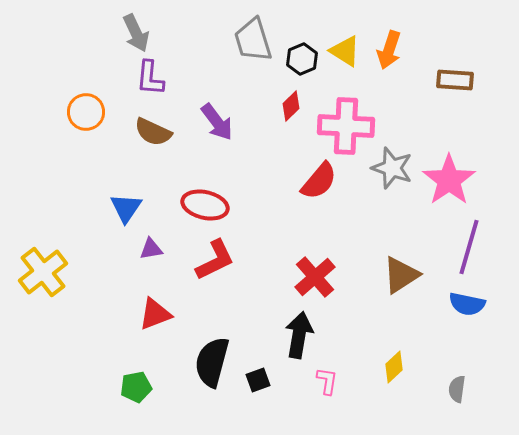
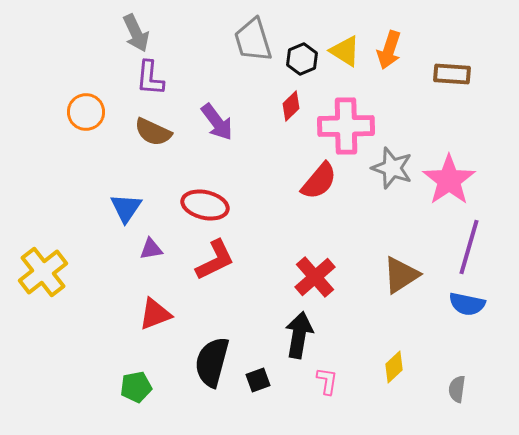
brown rectangle: moved 3 px left, 6 px up
pink cross: rotated 4 degrees counterclockwise
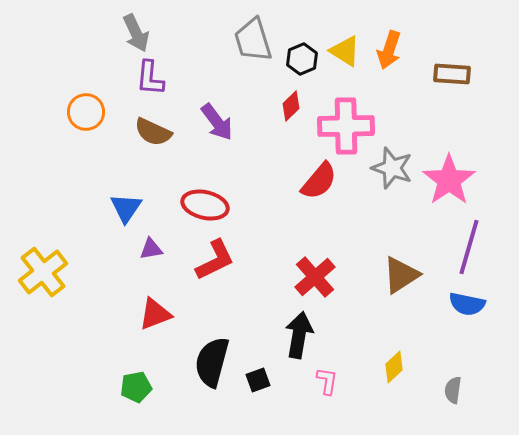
gray semicircle: moved 4 px left, 1 px down
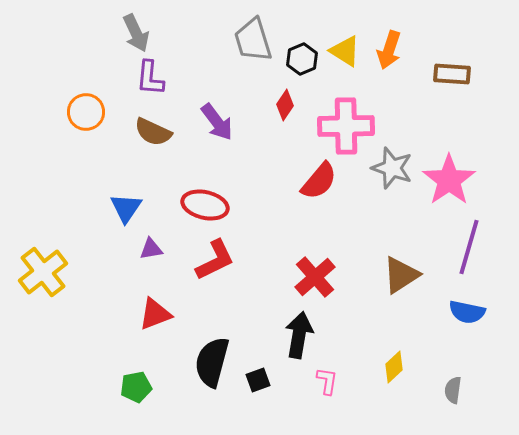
red diamond: moved 6 px left, 1 px up; rotated 12 degrees counterclockwise
blue semicircle: moved 8 px down
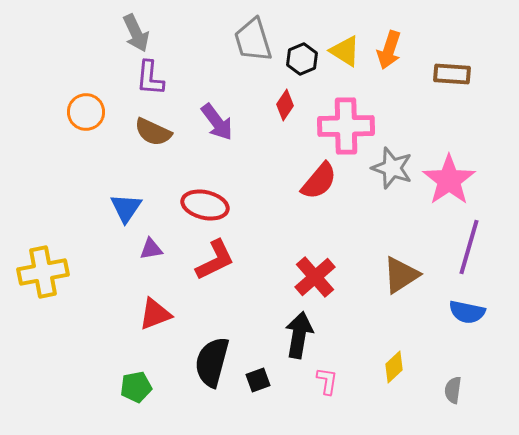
yellow cross: rotated 27 degrees clockwise
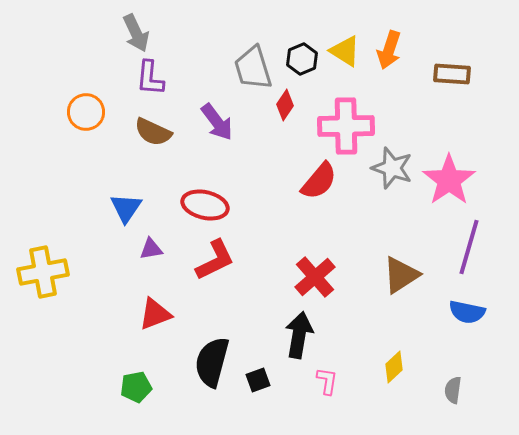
gray trapezoid: moved 28 px down
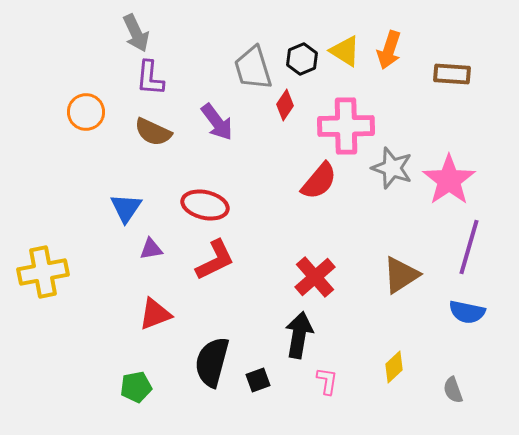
gray semicircle: rotated 28 degrees counterclockwise
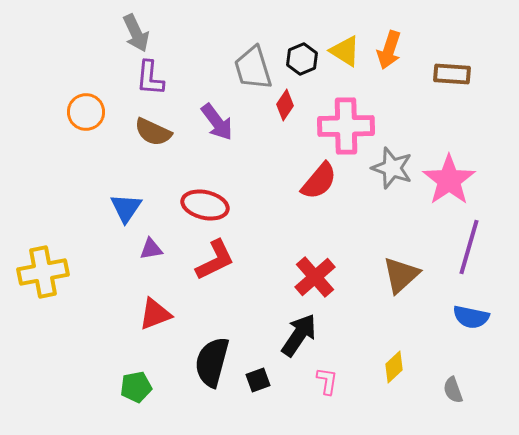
brown triangle: rotated 9 degrees counterclockwise
blue semicircle: moved 4 px right, 5 px down
black arrow: rotated 24 degrees clockwise
